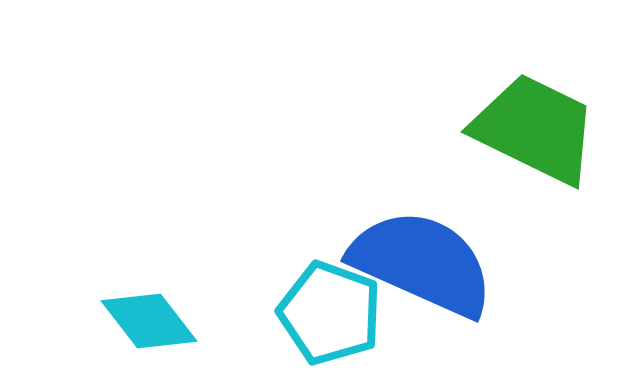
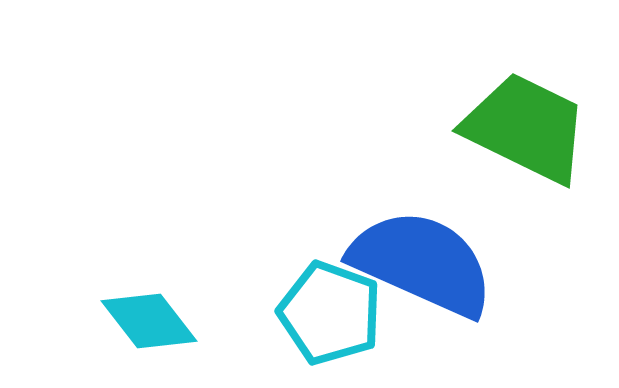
green trapezoid: moved 9 px left, 1 px up
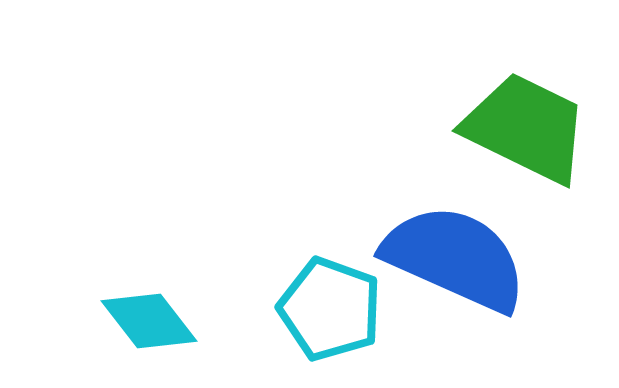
blue semicircle: moved 33 px right, 5 px up
cyan pentagon: moved 4 px up
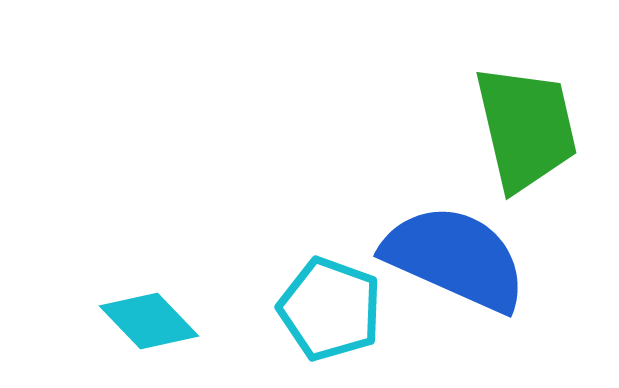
green trapezoid: rotated 51 degrees clockwise
cyan diamond: rotated 6 degrees counterclockwise
